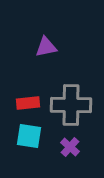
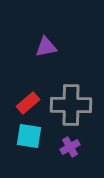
red rectangle: rotated 35 degrees counterclockwise
purple cross: rotated 18 degrees clockwise
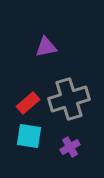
gray cross: moved 2 px left, 6 px up; rotated 18 degrees counterclockwise
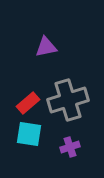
gray cross: moved 1 px left, 1 px down
cyan square: moved 2 px up
purple cross: rotated 12 degrees clockwise
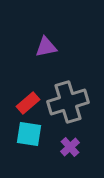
gray cross: moved 2 px down
purple cross: rotated 24 degrees counterclockwise
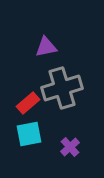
gray cross: moved 6 px left, 14 px up
cyan square: rotated 20 degrees counterclockwise
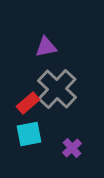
gray cross: moved 5 px left, 1 px down; rotated 30 degrees counterclockwise
purple cross: moved 2 px right, 1 px down
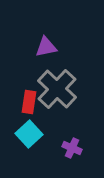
red rectangle: moved 1 px right, 1 px up; rotated 40 degrees counterclockwise
cyan square: rotated 32 degrees counterclockwise
purple cross: rotated 24 degrees counterclockwise
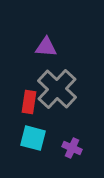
purple triangle: rotated 15 degrees clockwise
cyan square: moved 4 px right, 4 px down; rotated 32 degrees counterclockwise
